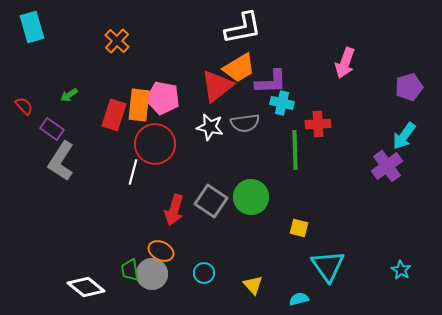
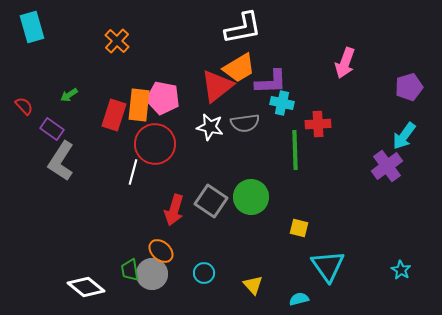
orange ellipse: rotated 15 degrees clockwise
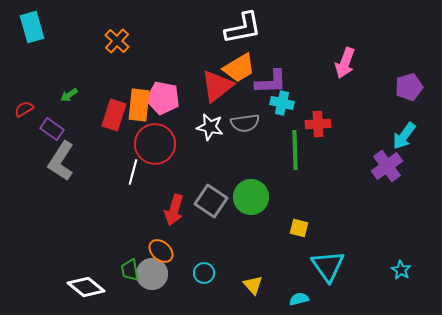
red semicircle: moved 3 px down; rotated 78 degrees counterclockwise
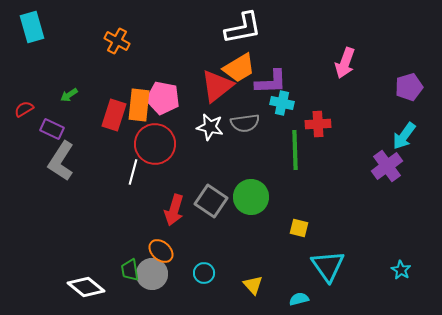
orange cross: rotated 15 degrees counterclockwise
purple rectangle: rotated 10 degrees counterclockwise
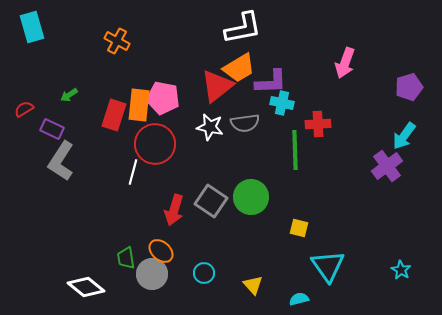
green trapezoid: moved 4 px left, 12 px up
